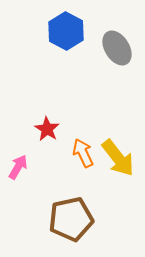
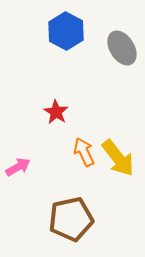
gray ellipse: moved 5 px right
red star: moved 9 px right, 17 px up
orange arrow: moved 1 px right, 1 px up
pink arrow: rotated 30 degrees clockwise
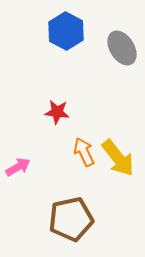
red star: moved 1 px right; rotated 25 degrees counterclockwise
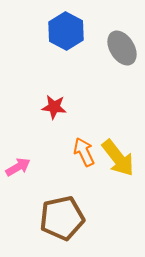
red star: moved 3 px left, 5 px up
brown pentagon: moved 9 px left, 1 px up
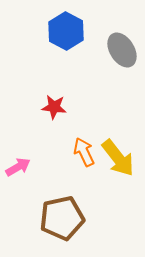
gray ellipse: moved 2 px down
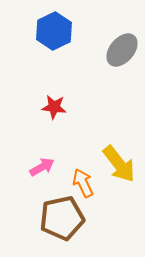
blue hexagon: moved 12 px left; rotated 6 degrees clockwise
gray ellipse: rotated 72 degrees clockwise
orange arrow: moved 1 px left, 31 px down
yellow arrow: moved 1 px right, 6 px down
pink arrow: moved 24 px right
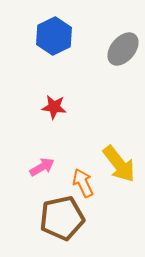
blue hexagon: moved 5 px down
gray ellipse: moved 1 px right, 1 px up
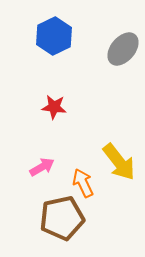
yellow arrow: moved 2 px up
